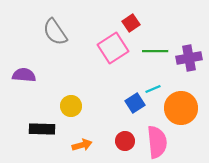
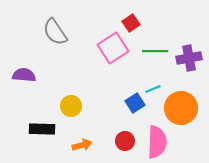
pink semicircle: rotated 8 degrees clockwise
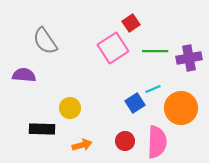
gray semicircle: moved 10 px left, 9 px down
yellow circle: moved 1 px left, 2 px down
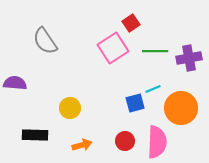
purple semicircle: moved 9 px left, 8 px down
blue square: rotated 18 degrees clockwise
black rectangle: moved 7 px left, 6 px down
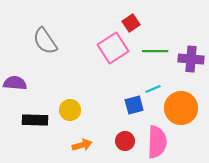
purple cross: moved 2 px right, 1 px down; rotated 15 degrees clockwise
blue square: moved 1 px left, 2 px down
yellow circle: moved 2 px down
black rectangle: moved 15 px up
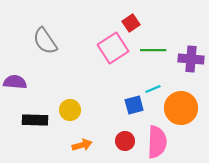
green line: moved 2 px left, 1 px up
purple semicircle: moved 1 px up
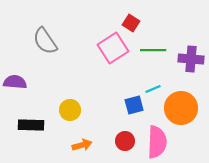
red square: rotated 24 degrees counterclockwise
black rectangle: moved 4 px left, 5 px down
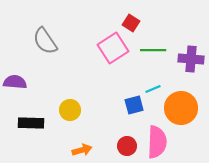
black rectangle: moved 2 px up
red circle: moved 2 px right, 5 px down
orange arrow: moved 5 px down
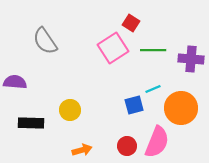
pink semicircle: rotated 20 degrees clockwise
